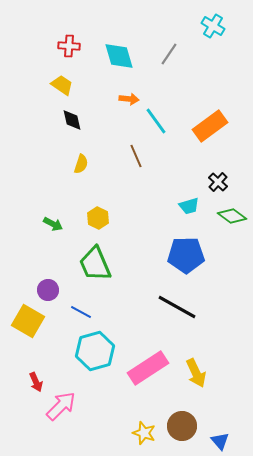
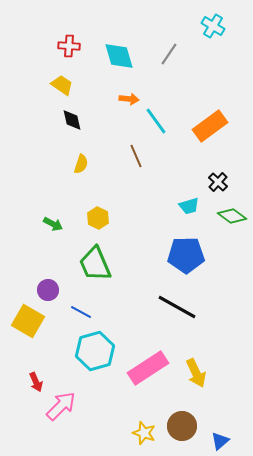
blue triangle: rotated 30 degrees clockwise
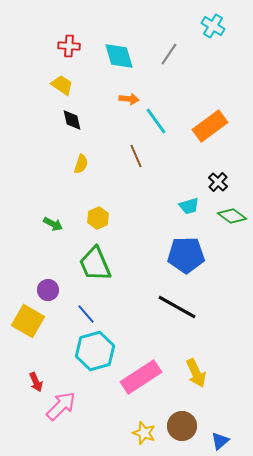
yellow hexagon: rotated 10 degrees clockwise
blue line: moved 5 px right, 2 px down; rotated 20 degrees clockwise
pink rectangle: moved 7 px left, 9 px down
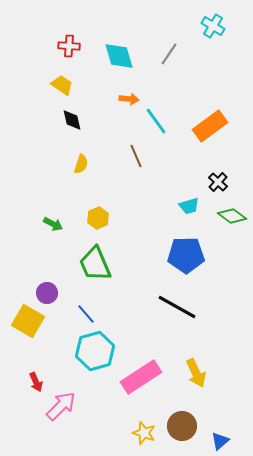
purple circle: moved 1 px left, 3 px down
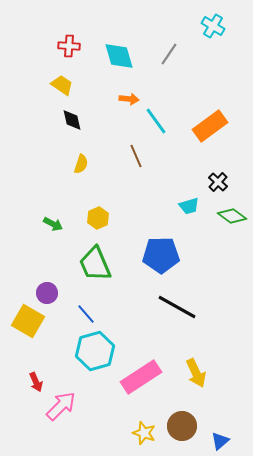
blue pentagon: moved 25 px left
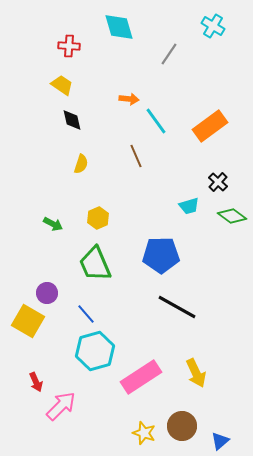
cyan diamond: moved 29 px up
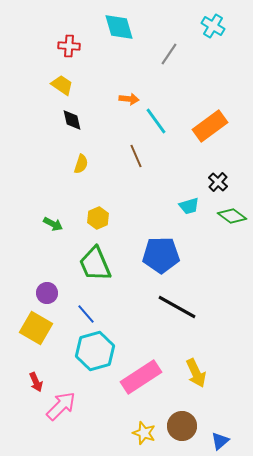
yellow square: moved 8 px right, 7 px down
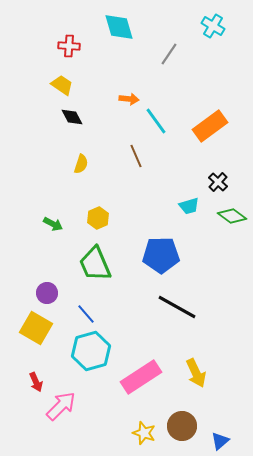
black diamond: moved 3 px up; rotated 15 degrees counterclockwise
cyan hexagon: moved 4 px left
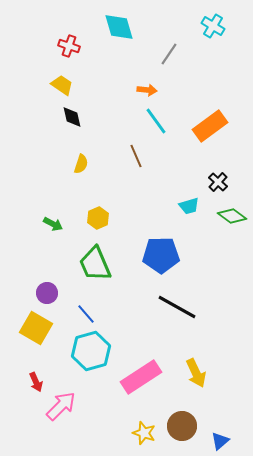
red cross: rotated 15 degrees clockwise
orange arrow: moved 18 px right, 9 px up
black diamond: rotated 15 degrees clockwise
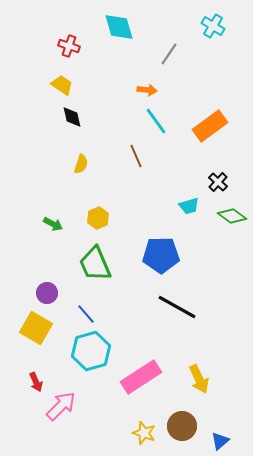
yellow arrow: moved 3 px right, 6 px down
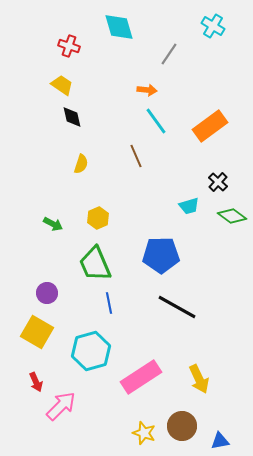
blue line: moved 23 px right, 11 px up; rotated 30 degrees clockwise
yellow square: moved 1 px right, 4 px down
blue triangle: rotated 30 degrees clockwise
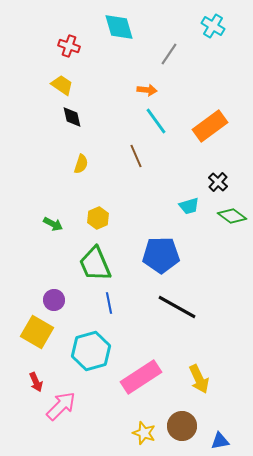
purple circle: moved 7 px right, 7 px down
